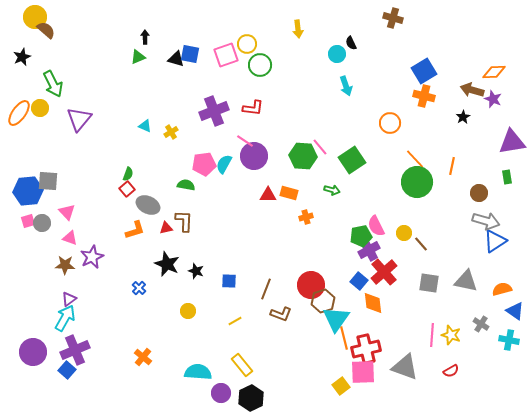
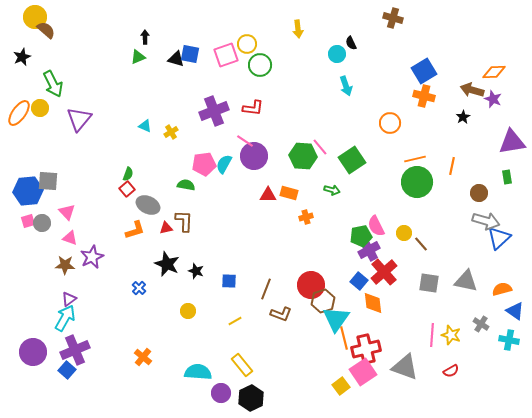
orange line at (415, 159): rotated 60 degrees counterclockwise
blue triangle at (495, 241): moved 4 px right, 3 px up; rotated 10 degrees counterclockwise
pink square at (363, 372): rotated 32 degrees counterclockwise
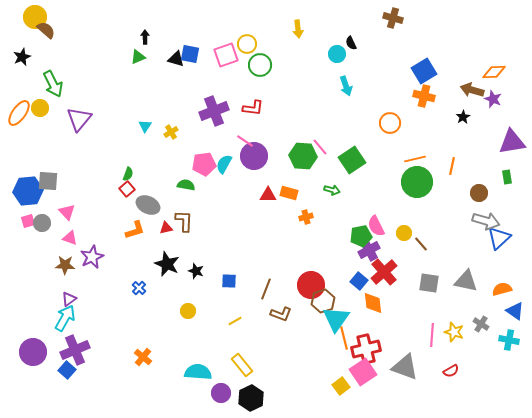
cyan triangle at (145, 126): rotated 40 degrees clockwise
yellow star at (451, 335): moved 3 px right, 3 px up
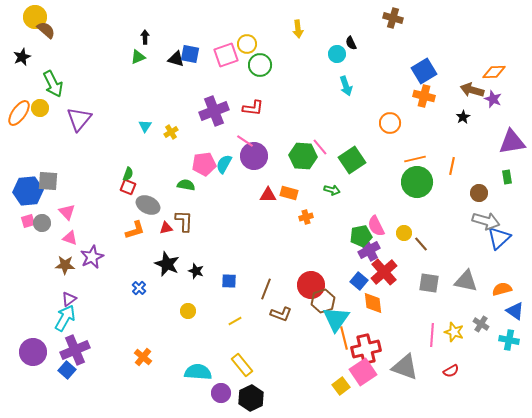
red square at (127, 189): moved 1 px right, 2 px up; rotated 28 degrees counterclockwise
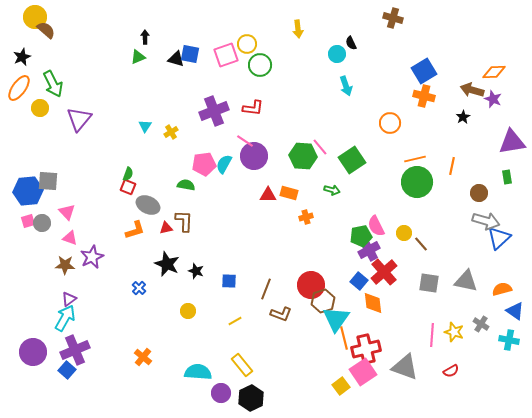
orange ellipse at (19, 113): moved 25 px up
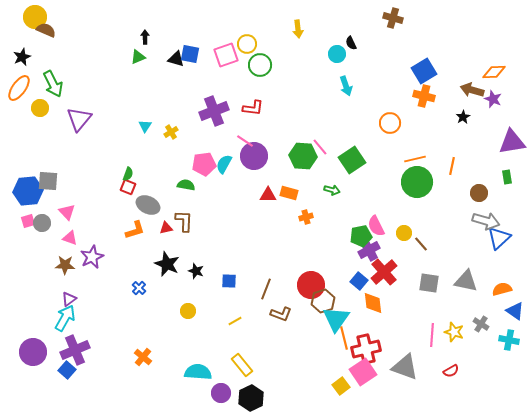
brown semicircle at (46, 30): rotated 18 degrees counterclockwise
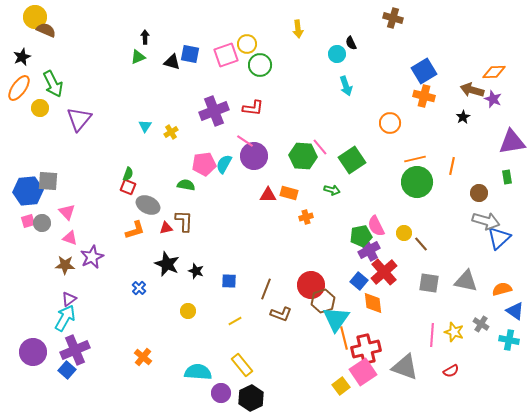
black triangle at (176, 59): moved 4 px left, 3 px down
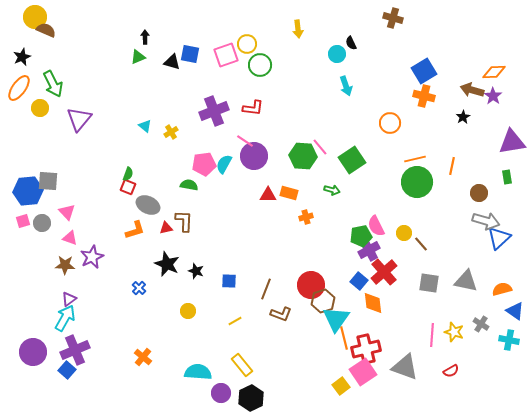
purple star at (493, 99): moved 3 px up; rotated 12 degrees clockwise
cyan triangle at (145, 126): rotated 24 degrees counterclockwise
green semicircle at (186, 185): moved 3 px right
pink square at (28, 221): moved 5 px left
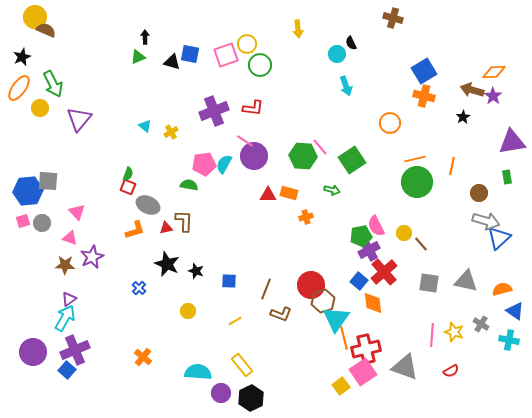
pink triangle at (67, 212): moved 10 px right
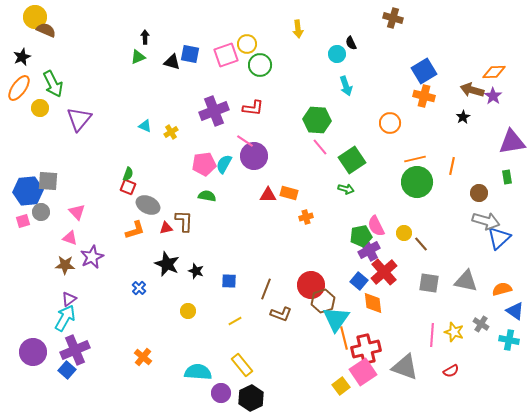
cyan triangle at (145, 126): rotated 16 degrees counterclockwise
green hexagon at (303, 156): moved 14 px right, 36 px up
green semicircle at (189, 185): moved 18 px right, 11 px down
green arrow at (332, 190): moved 14 px right, 1 px up
gray circle at (42, 223): moved 1 px left, 11 px up
